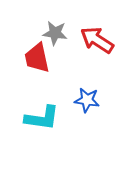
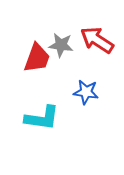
gray star: moved 6 px right, 12 px down
red trapezoid: rotated 148 degrees counterclockwise
blue star: moved 1 px left, 8 px up
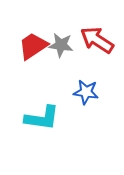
red trapezoid: moved 4 px left, 12 px up; rotated 144 degrees counterclockwise
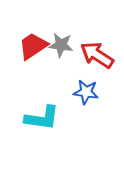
red arrow: moved 15 px down
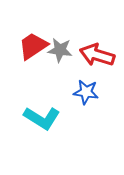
gray star: moved 1 px left, 5 px down
red arrow: rotated 16 degrees counterclockwise
cyan L-shape: rotated 24 degrees clockwise
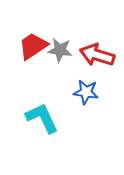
cyan L-shape: rotated 147 degrees counterclockwise
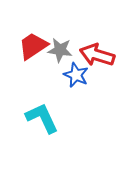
blue star: moved 10 px left, 17 px up; rotated 15 degrees clockwise
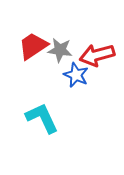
red arrow: rotated 32 degrees counterclockwise
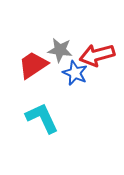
red trapezoid: moved 19 px down
blue star: moved 1 px left, 2 px up
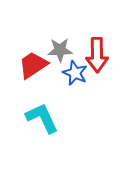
gray star: rotated 10 degrees counterclockwise
red arrow: rotated 76 degrees counterclockwise
